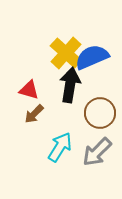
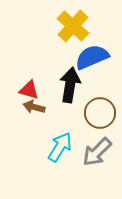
yellow cross: moved 7 px right, 27 px up
brown arrow: moved 7 px up; rotated 60 degrees clockwise
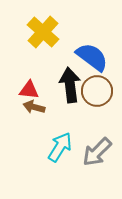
yellow cross: moved 30 px left, 6 px down
blue semicircle: rotated 60 degrees clockwise
black arrow: rotated 16 degrees counterclockwise
red triangle: rotated 10 degrees counterclockwise
brown circle: moved 3 px left, 22 px up
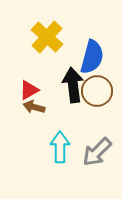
yellow cross: moved 4 px right, 5 px down
blue semicircle: rotated 68 degrees clockwise
black arrow: moved 3 px right
red triangle: rotated 35 degrees counterclockwise
cyan arrow: rotated 32 degrees counterclockwise
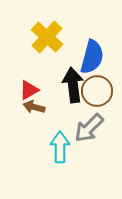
gray arrow: moved 8 px left, 24 px up
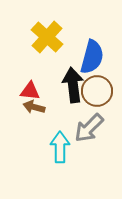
red triangle: moved 1 px right, 1 px down; rotated 35 degrees clockwise
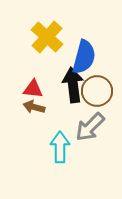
blue semicircle: moved 8 px left
red triangle: moved 3 px right, 2 px up
gray arrow: moved 1 px right, 1 px up
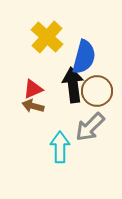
red triangle: rotated 30 degrees counterclockwise
brown arrow: moved 1 px left, 1 px up
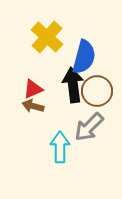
gray arrow: moved 1 px left
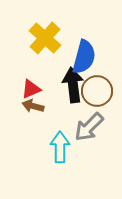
yellow cross: moved 2 px left, 1 px down
red triangle: moved 2 px left
